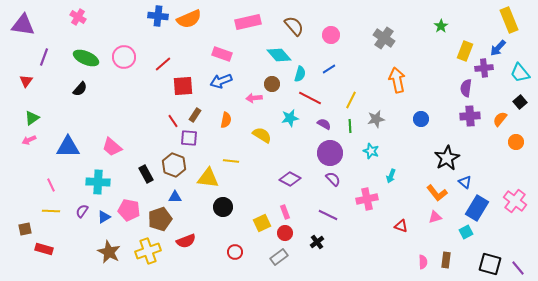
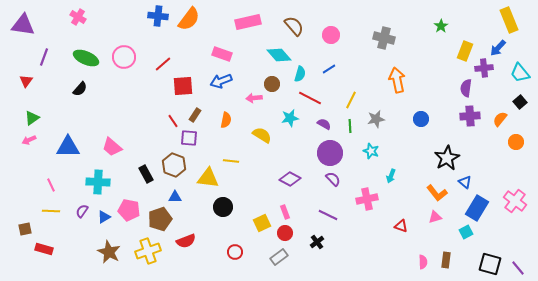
orange semicircle at (189, 19): rotated 30 degrees counterclockwise
gray cross at (384, 38): rotated 20 degrees counterclockwise
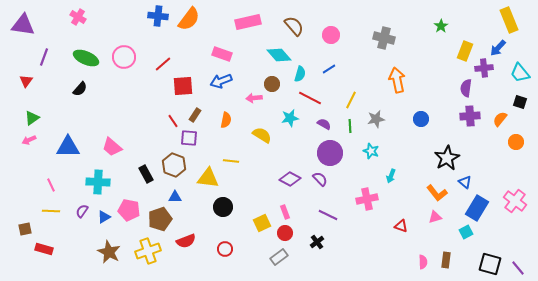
black square at (520, 102): rotated 32 degrees counterclockwise
purple semicircle at (333, 179): moved 13 px left
red circle at (235, 252): moved 10 px left, 3 px up
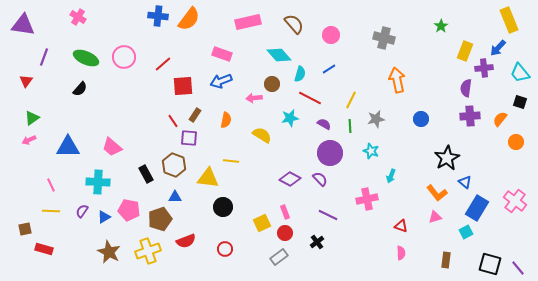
brown semicircle at (294, 26): moved 2 px up
pink semicircle at (423, 262): moved 22 px left, 9 px up
